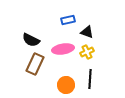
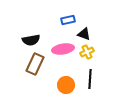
black triangle: moved 3 px left, 2 px down
black semicircle: rotated 36 degrees counterclockwise
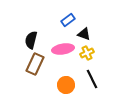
blue rectangle: rotated 24 degrees counterclockwise
black semicircle: rotated 114 degrees clockwise
yellow cross: moved 1 px down
black line: moved 2 px right; rotated 30 degrees counterclockwise
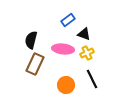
pink ellipse: rotated 15 degrees clockwise
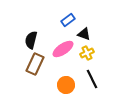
pink ellipse: rotated 40 degrees counterclockwise
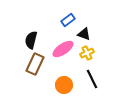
orange circle: moved 2 px left
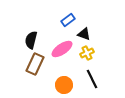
pink ellipse: moved 1 px left
